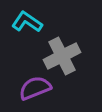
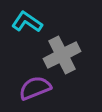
gray cross: moved 1 px up
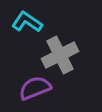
gray cross: moved 2 px left
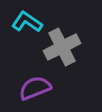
gray cross: moved 2 px right, 8 px up
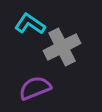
cyan L-shape: moved 3 px right, 2 px down
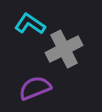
gray cross: moved 2 px right, 2 px down
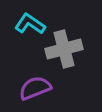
gray cross: rotated 12 degrees clockwise
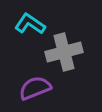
gray cross: moved 3 px down
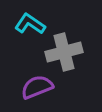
purple semicircle: moved 2 px right, 1 px up
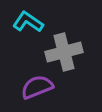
cyan L-shape: moved 2 px left, 2 px up
